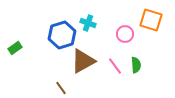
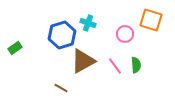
brown line: rotated 24 degrees counterclockwise
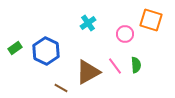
cyan cross: rotated 35 degrees clockwise
blue hexagon: moved 16 px left, 16 px down; rotated 16 degrees counterclockwise
brown triangle: moved 5 px right, 11 px down
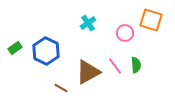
pink circle: moved 1 px up
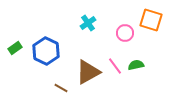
green semicircle: rotated 98 degrees counterclockwise
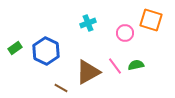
cyan cross: rotated 14 degrees clockwise
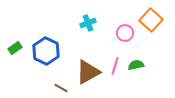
orange square: rotated 25 degrees clockwise
pink line: rotated 54 degrees clockwise
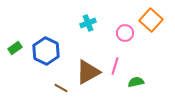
green semicircle: moved 17 px down
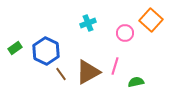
brown line: moved 14 px up; rotated 24 degrees clockwise
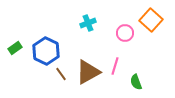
green semicircle: rotated 98 degrees counterclockwise
